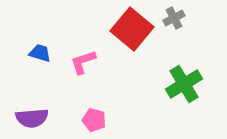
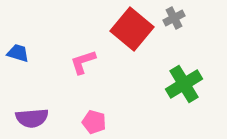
blue trapezoid: moved 22 px left
pink pentagon: moved 2 px down
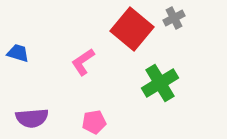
pink L-shape: rotated 16 degrees counterclockwise
green cross: moved 24 px left, 1 px up
pink pentagon: rotated 25 degrees counterclockwise
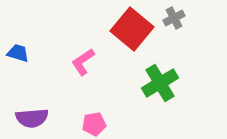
pink pentagon: moved 2 px down
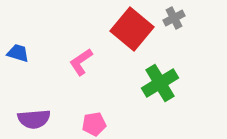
pink L-shape: moved 2 px left
purple semicircle: moved 2 px right, 1 px down
